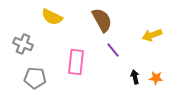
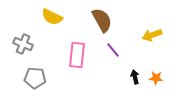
pink rectangle: moved 1 px right, 7 px up
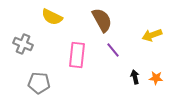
gray pentagon: moved 4 px right, 5 px down
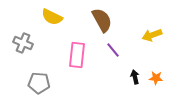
gray cross: moved 1 px up
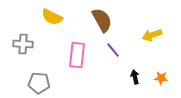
gray cross: moved 1 px down; rotated 18 degrees counterclockwise
orange star: moved 5 px right
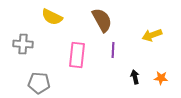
purple line: rotated 42 degrees clockwise
